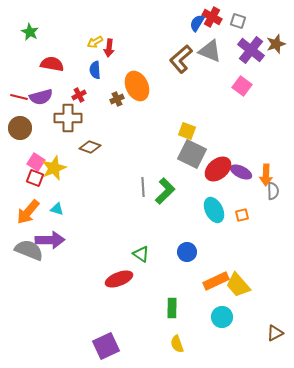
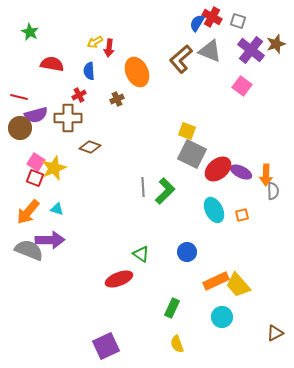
blue semicircle at (95, 70): moved 6 px left, 1 px down
orange ellipse at (137, 86): moved 14 px up
purple semicircle at (41, 97): moved 5 px left, 18 px down
green rectangle at (172, 308): rotated 24 degrees clockwise
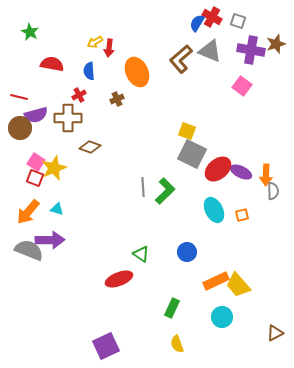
purple cross at (251, 50): rotated 28 degrees counterclockwise
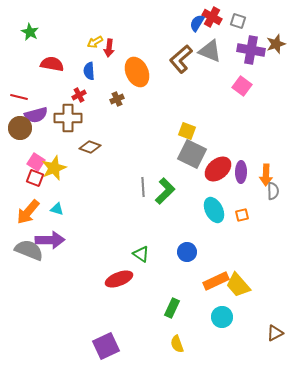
purple ellipse at (241, 172): rotated 65 degrees clockwise
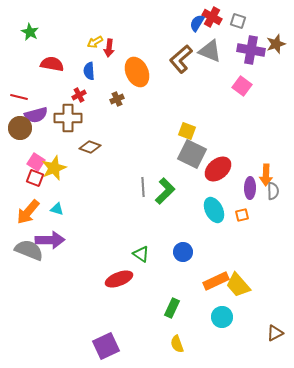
purple ellipse at (241, 172): moved 9 px right, 16 px down
blue circle at (187, 252): moved 4 px left
